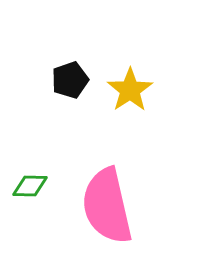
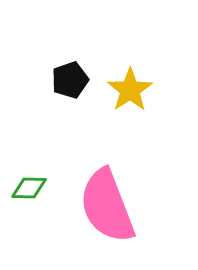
green diamond: moved 1 px left, 2 px down
pink semicircle: rotated 8 degrees counterclockwise
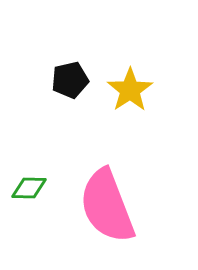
black pentagon: rotated 6 degrees clockwise
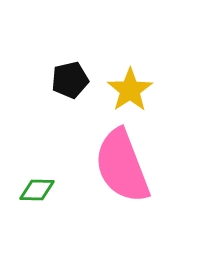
green diamond: moved 8 px right, 2 px down
pink semicircle: moved 15 px right, 40 px up
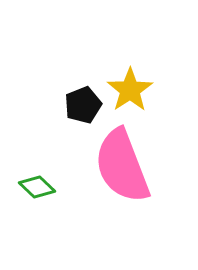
black pentagon: moved 13 px right, 25 px down; rotated 9 degrees counterclockwise
green diamond: moved 3 px up; rotated 42 degrees clockwise
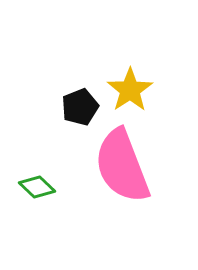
black pentagon: moved 3 px left, 2 px down
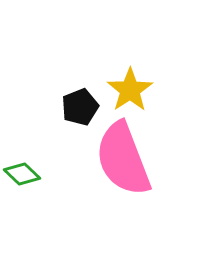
pink semicircle: moved 1 px right, 7 px up
green diamond: moved 15 px left, 13 px up
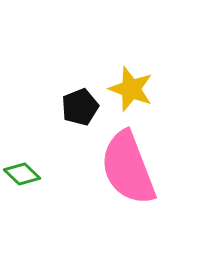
yellow star: moved 1 px right, 1 px up; rotated 18 degrees counterclockwise
pink semicircle: moved 5 px right, 9 px down
